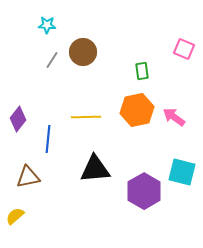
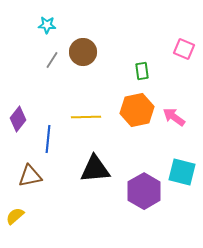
brown triangle: moved 2 px right, 1 px up
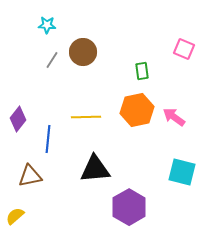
purple hexagon: moved 15 px left, 16 px down
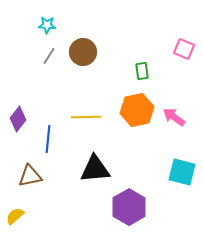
gray line: moved 3 px left, 4 px up
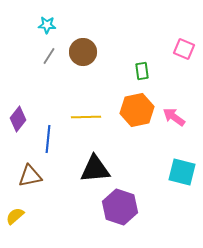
purple hexagon: moved 9 px left; rotated 12 degrees counterclockwise
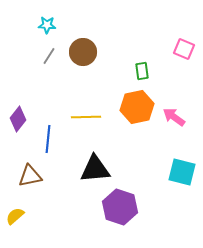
orange hexagon: moved 3 px up
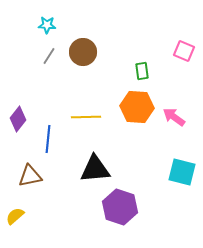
pink square: moved 2 px down
orange hexagon: rotated 16 degrees clockwise
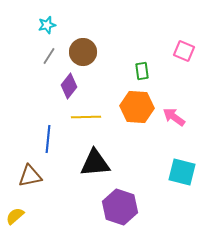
cyan star: rotated 18 degrees counterclockwise
purple diamond: moved 51 px right, 33 px up
black triangle: moved 6 px up
